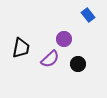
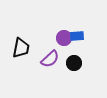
blue rectangle: moved 11 px left, 21 px down; rotated 56 degrees counterclockwise
purple circle: moved 1 px up
black circle: moved 4 px left, 1 px up
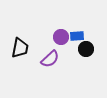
purple circle: moved 3 px left, 1 px up
black trapezoid: moved 1 px left
black circle: moved 12 px right, 14 px up
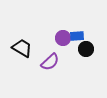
purple circle: moved 2 px right, 1 px down
black trapezoid: moved 2 px right; rotated 70 degrees counterclockwise
purple semicircle: moved 3 px down
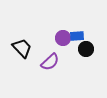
black trapezoid: rotated 15 degrees clockwise
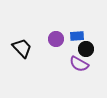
purple circle: moved 7 px left, 1 px down
purple semicircle: moved 29 px right, 2 px down; rotated 72 degrees clockwise
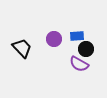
purple circle: moved 2 px left
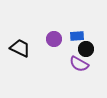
black trapezoid: moved 2 px left; rotated 20 degrees counterclockwise
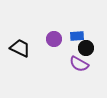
black circle: moved 1 px up
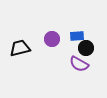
purple circle: moved 2 px left
black trapezoid: rotated 40 degrees counterclockwise
